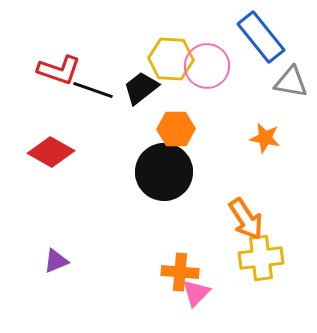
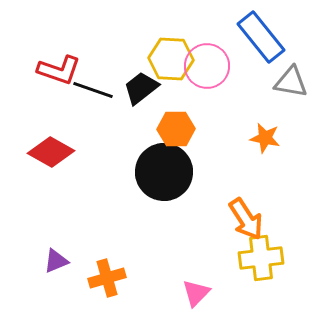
orange cross: moved 73 px left, 6 px down; rotated 21 degrees counterclockwise
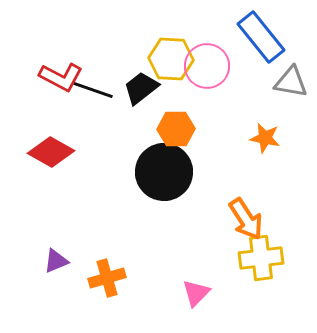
red L-shape: moved 2 px right, 7 px down; rotated 9 degrees clockwise
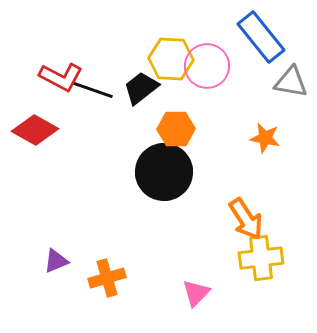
red diamond: moved 16 px left, 22 px up
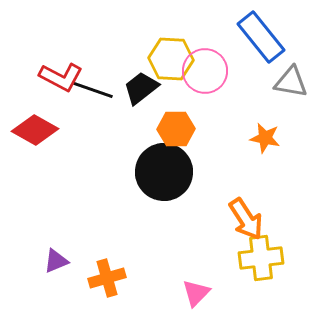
pink circle: moved 2 px left, 5 px down
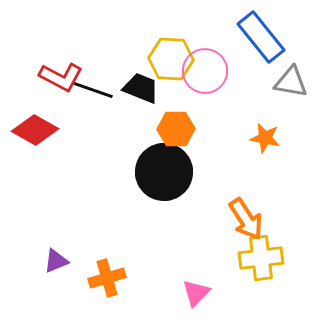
black trapezoid: rotated 60 degrees clockwise
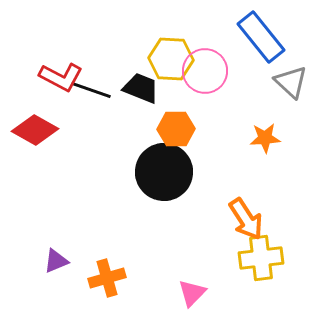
gray triangle: rotated 33 degrees clockwise
black line: moved 2 px left
orange star: rotated 16 degrees counterclockwise
pink triangle: moved 4 px left
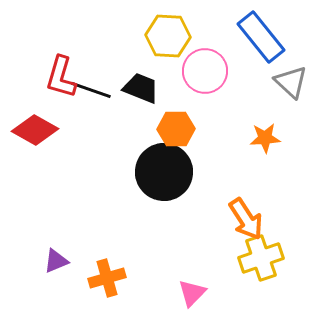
yellow hexagon: moved 3 px left, 23 px up
red L-shape: rotated 78 degrees clockwise
yellow cross: rotated 12 degrees counterclockwise
